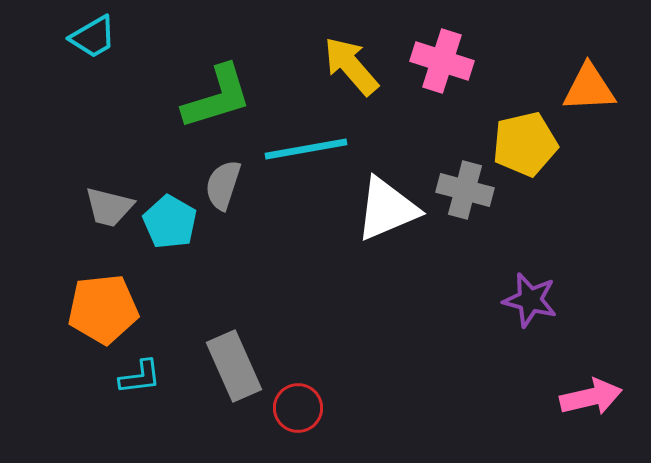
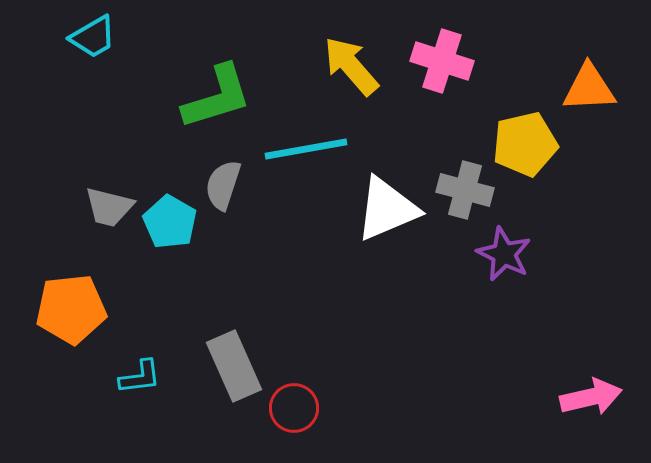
purple star: moved 26 px left, 46 px up; rotated 12 degrees clockwise
orange pentagon: moved 32 px left
red circle: moved 4 px left
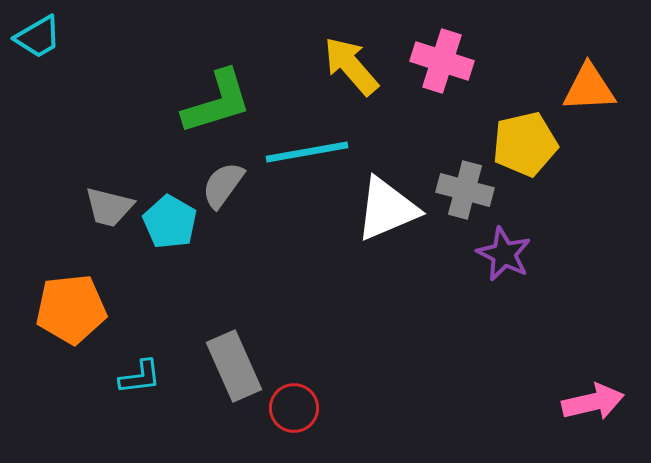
cyan trapezoid: moved 55 px left
green L-shape: moved 5 px down
cyan line: moved 1 px right, 3 px down
gray semicircle: rotated 18 degrees clockwise
pink arrow: moved 2 px right, 5 px down
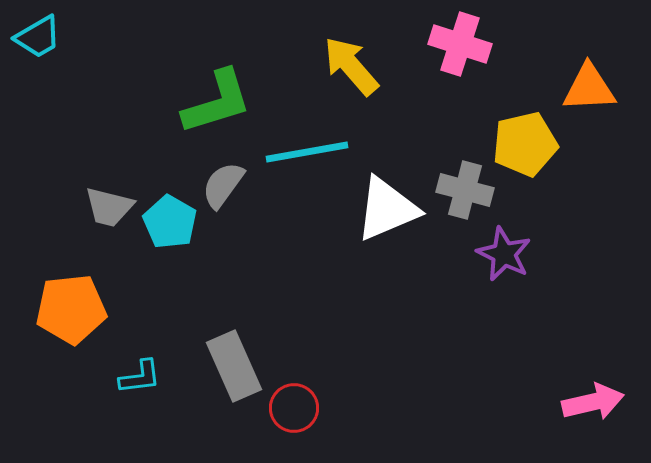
pink cross: moved 18 px right, 17 px up
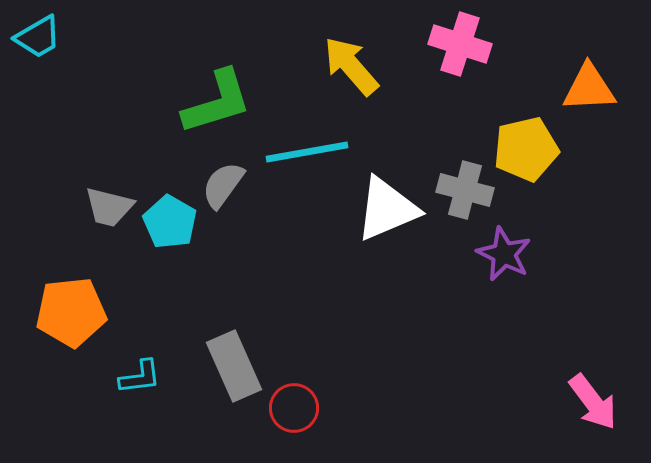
yellow pentagon: moved 1 px right, 5 px down
orange pentagon: moved 3 px down
pink arrow: rotated 66 degrees clockwise
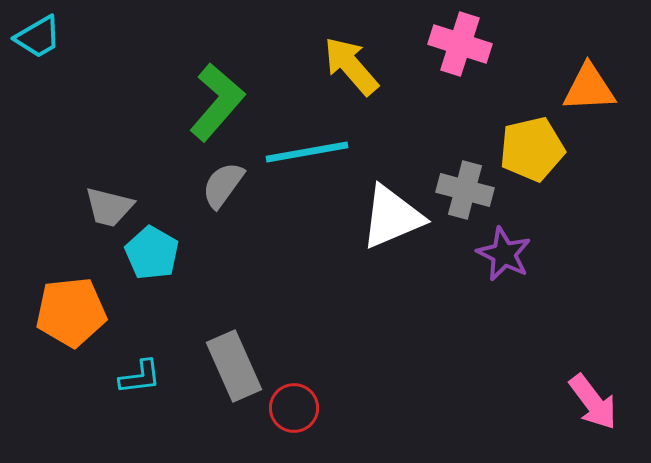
green L-shape: rotated 32 degrees counterclockwise
yellow pentagon: moved 6 px right
white triangle: moved 5 px right, 8 px down
cyan pentagon: moved 18 px left, 31 px down
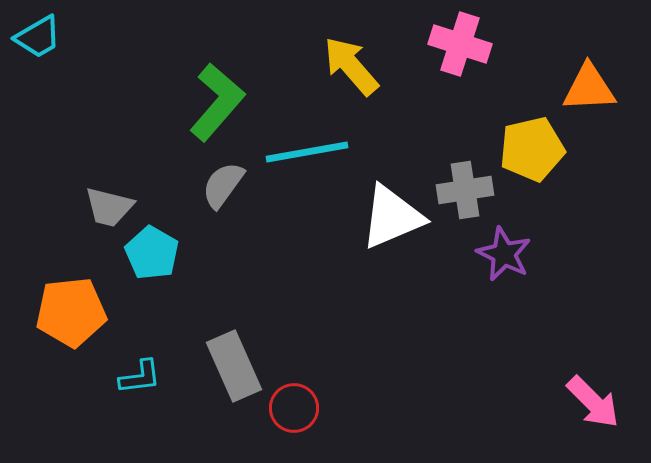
gray cross: rotated 24 degrees counterclockwise
pink arrow: rotated 8 degrees counterclockwise
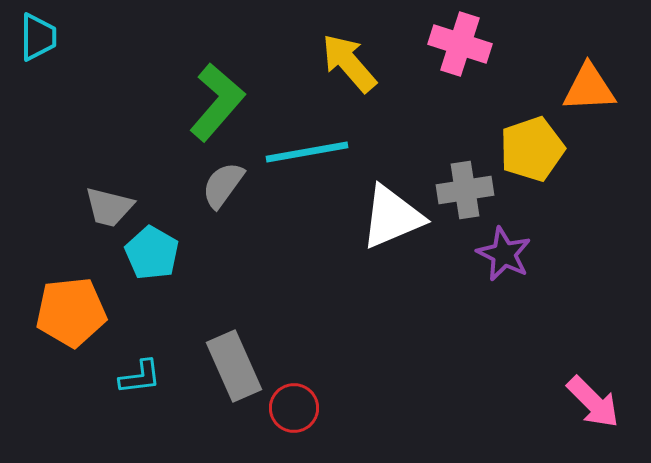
cyan trapezoid: rotated 60 degrees counterclockwise
yellow arrow: moved 2 px left, 3 px up
yellow pentagon: rotated 6 degrees counterclockwise
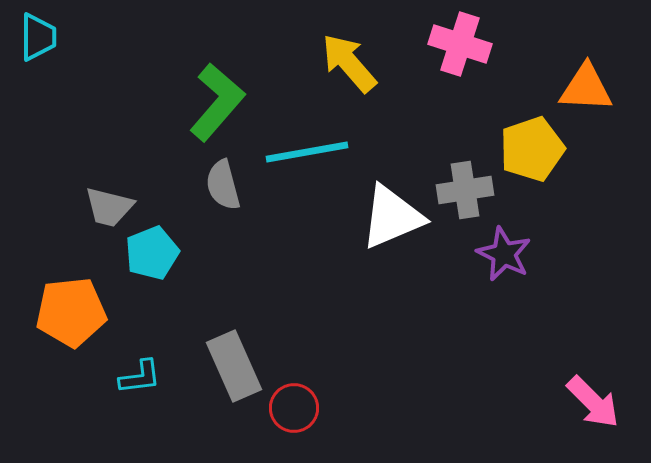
orange triangle: moved 3 px left; rotated 6 degrees clockwise
gray semicircle: rotated 51 degrees counterclockwise
cyan pentagon: rotated 20 degrees clockwise
